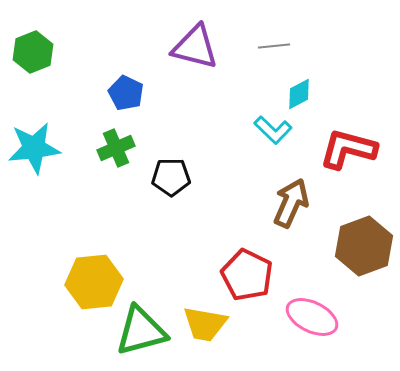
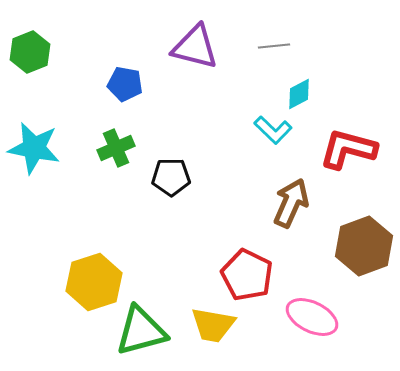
green hexagon: moved 3 px left
blue pentagon: moved 1 px left, 9 px up; rotated 16 degrees counterclockwise
cyan star: rotated 18 degrees clockwise
yellow hexagon: rotated 12 degrees counterclockwise
yellow trapezoid: moved 8 px right, 1 px down
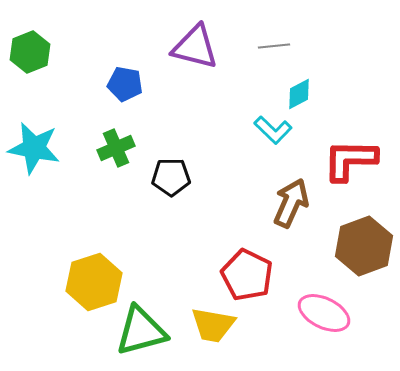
red L-shape: moved 2 px right, 11 px down; rotated 14 degrees counterclockwise
pink ellipse: moved 12 px right, 4 px up
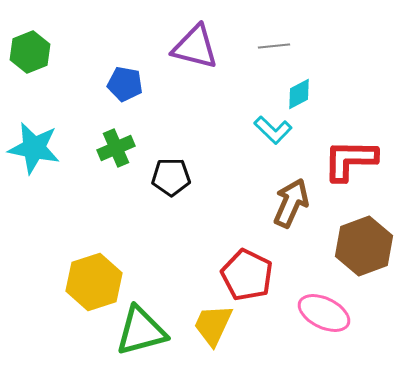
yellow trapezoid: rotated 105 degrees clockwise
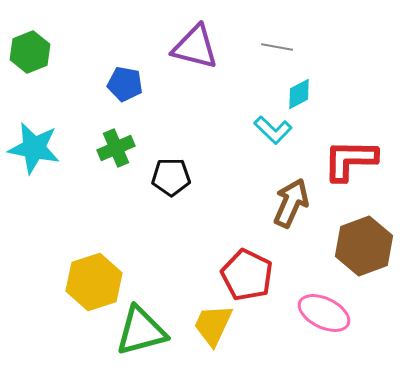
gray line: moved 3 px right, 1 px down; rotated 16 degrees clockwise
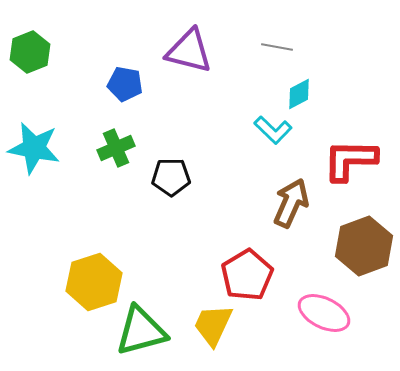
purple triangle: moved 6 px left, 4 px down
red pentagon: rotated 15 degrees clockwise
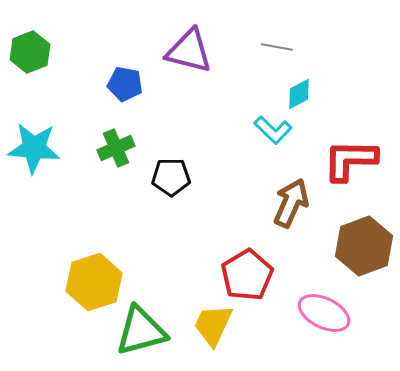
cyan star: rotated 6 degrees counterclockwise
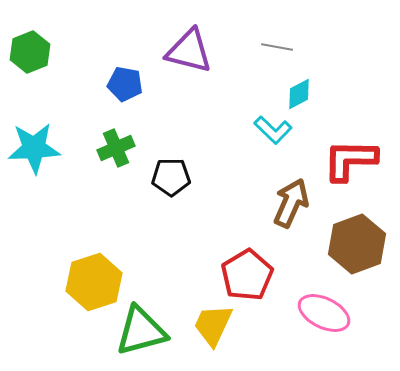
cyan star: rotated 8 degrees counterclockwise
brown hexagon: moved 7 px left, 2 px up
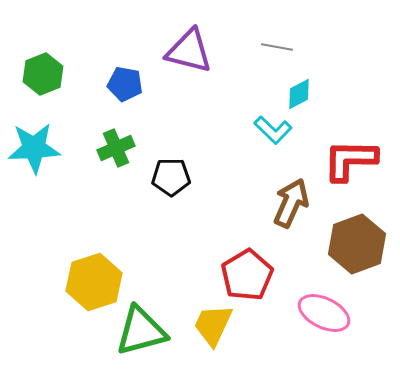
green hexagon: moved 13 px right, 22 px down
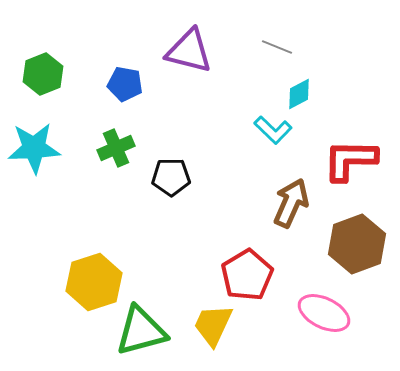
gray line: rotated 12 degrees clockwise
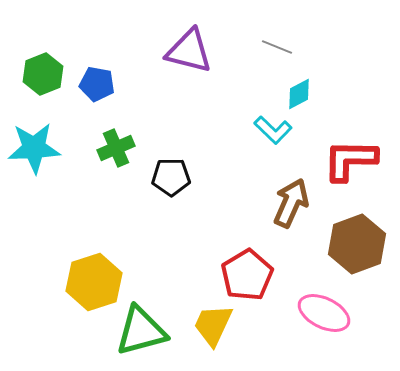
blue pentagon: moved 28 px left
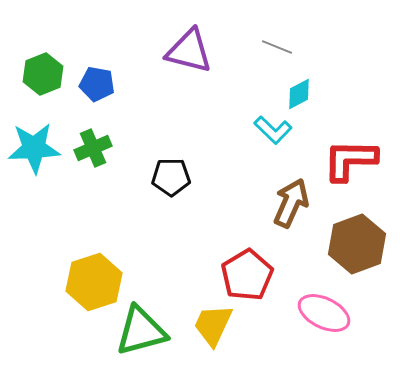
green cross: moved 23 px left
